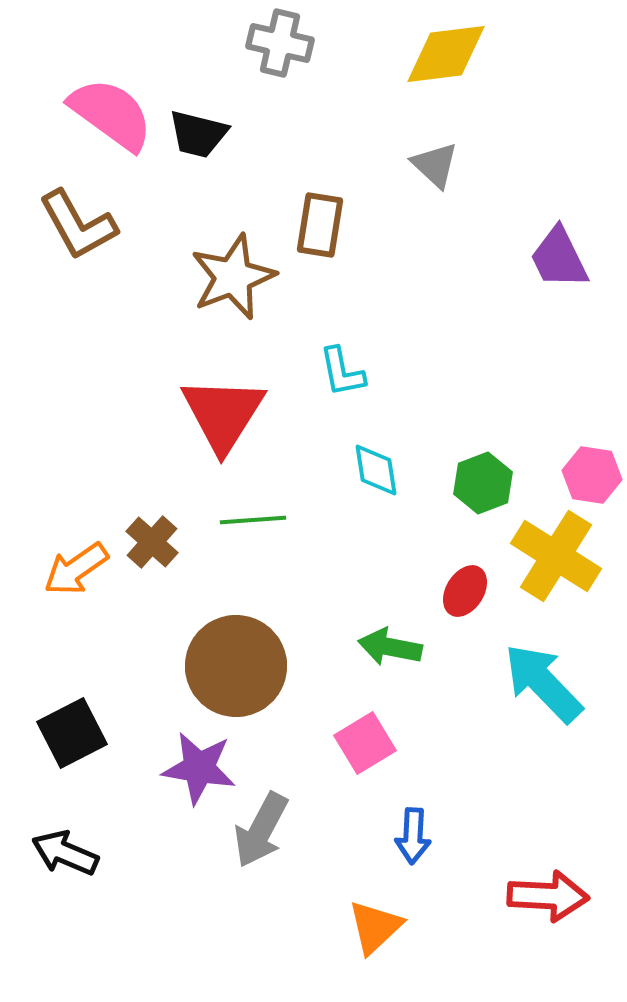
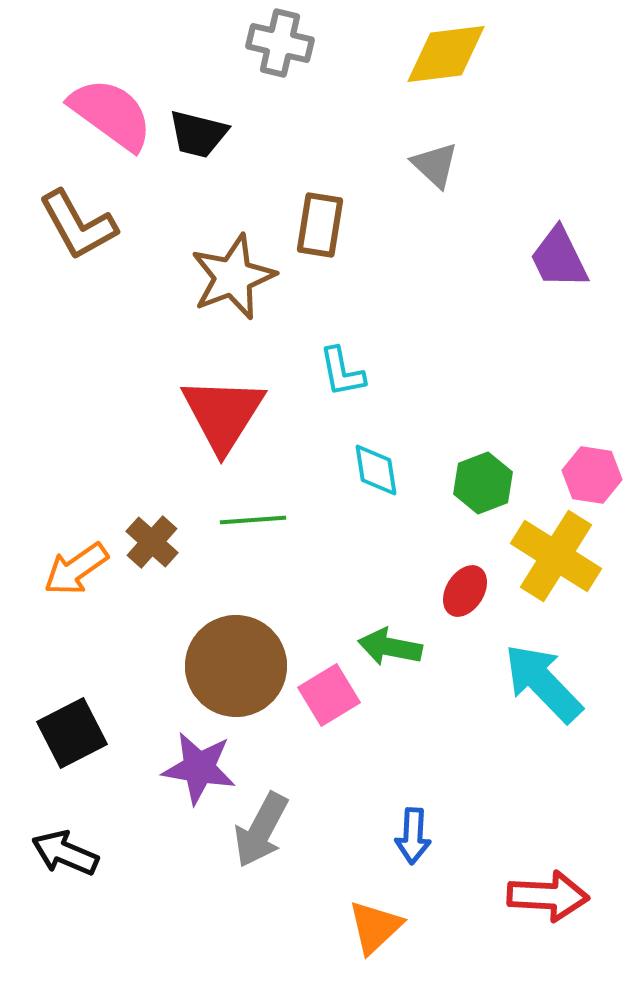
pink square: moved 36 px left, 48 px up
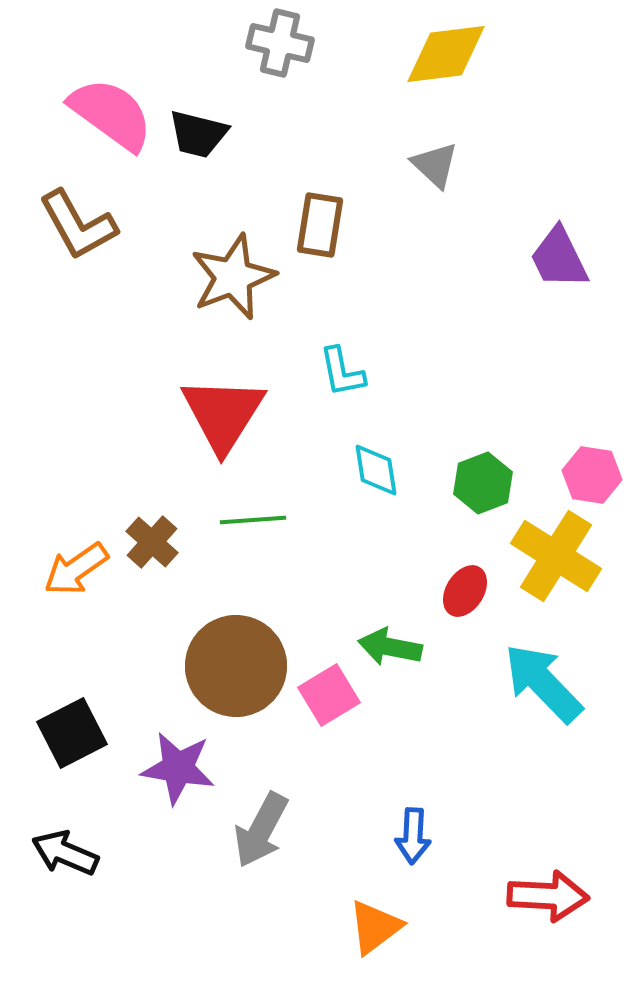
purple star: moved 21 px left
orange triangle: rotated 6 degrees clockwise
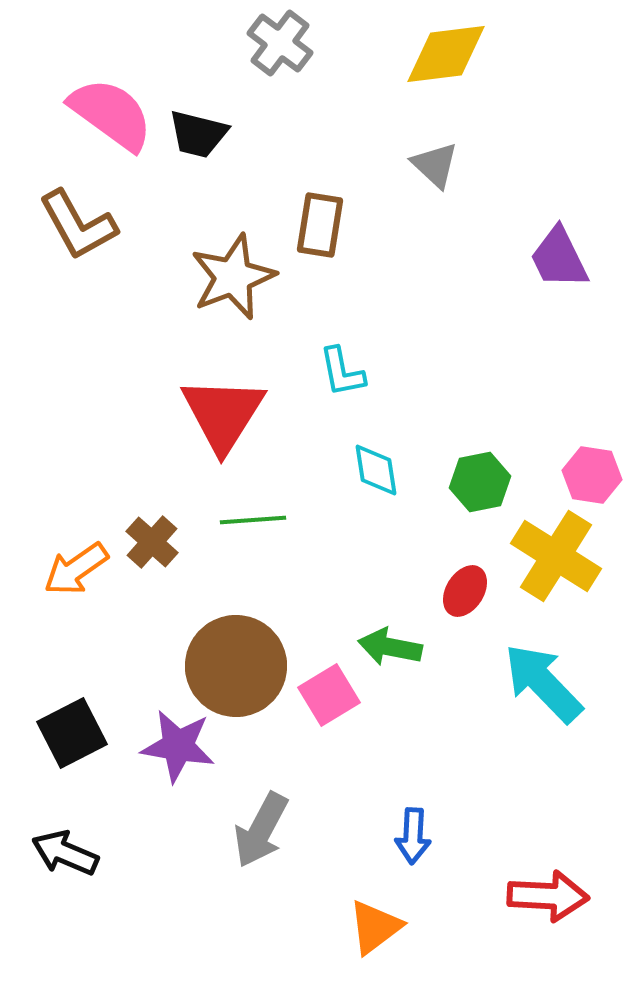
gray cross: rotated 24 degrees clockwise
green hexagon: moved 3 px left, 1 px up; rotated 10 degrees clockwise
purple star: moved 22 px up
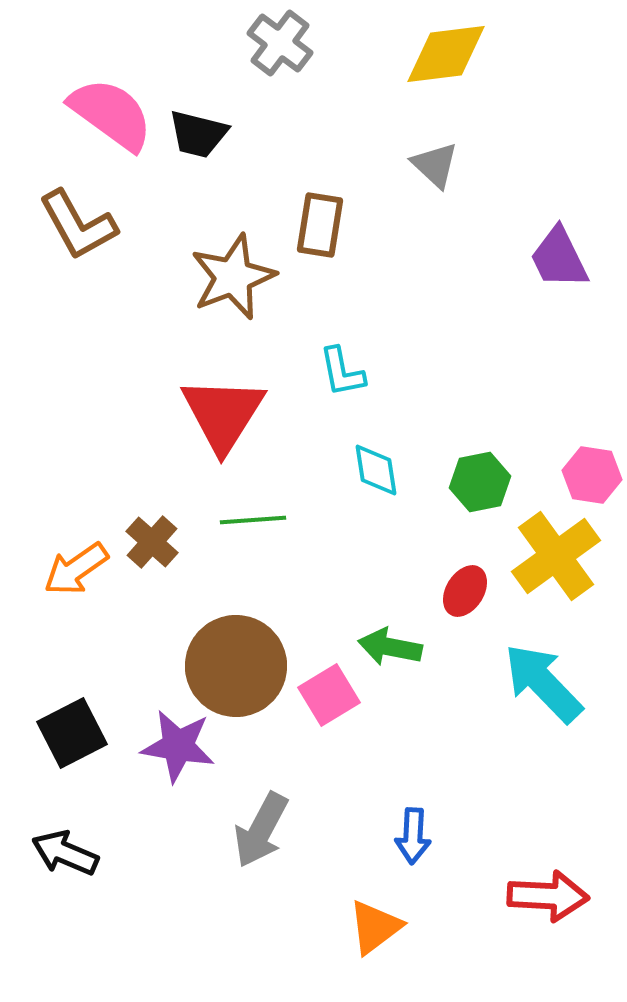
yellow cross: rotated 22 degrees clockwise
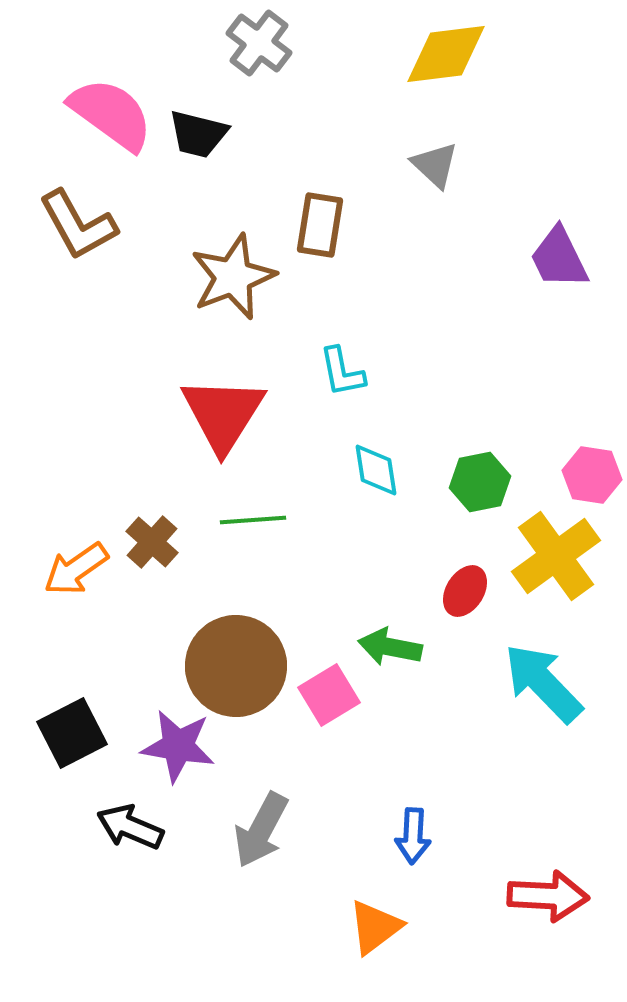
gray cross: moved 21 px left
black arrow: moved 65 px right, 26 px up
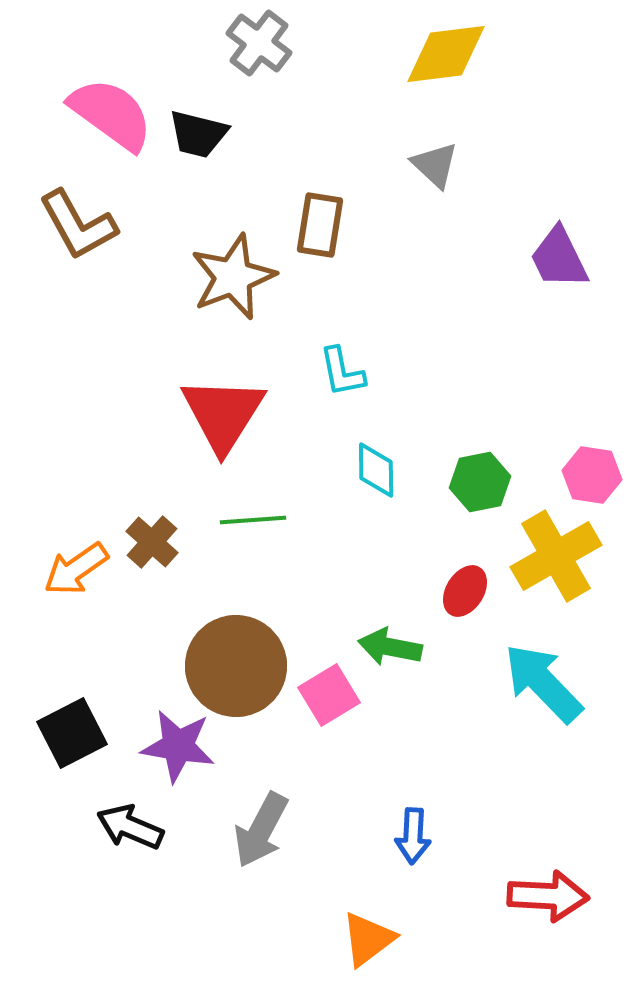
cyan diamond: rotated 8 degrees clockwise
yellow cross: rotated 6 degrees clockwise
orange triangle: moved 7 px left, 12 px down
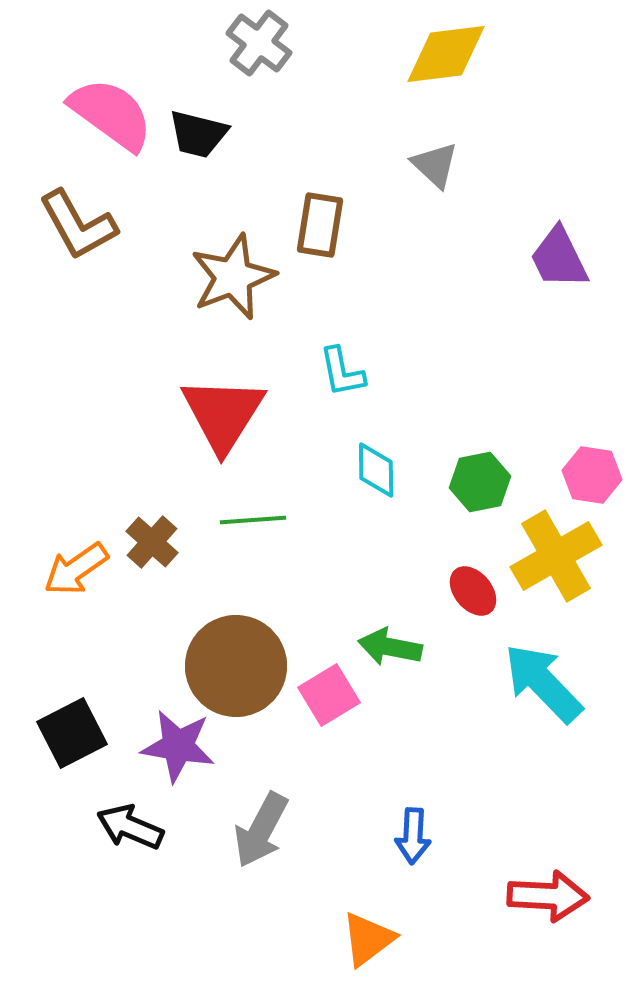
red ellipse: moved 8 px right; rotated 72 degrees counterclockwise
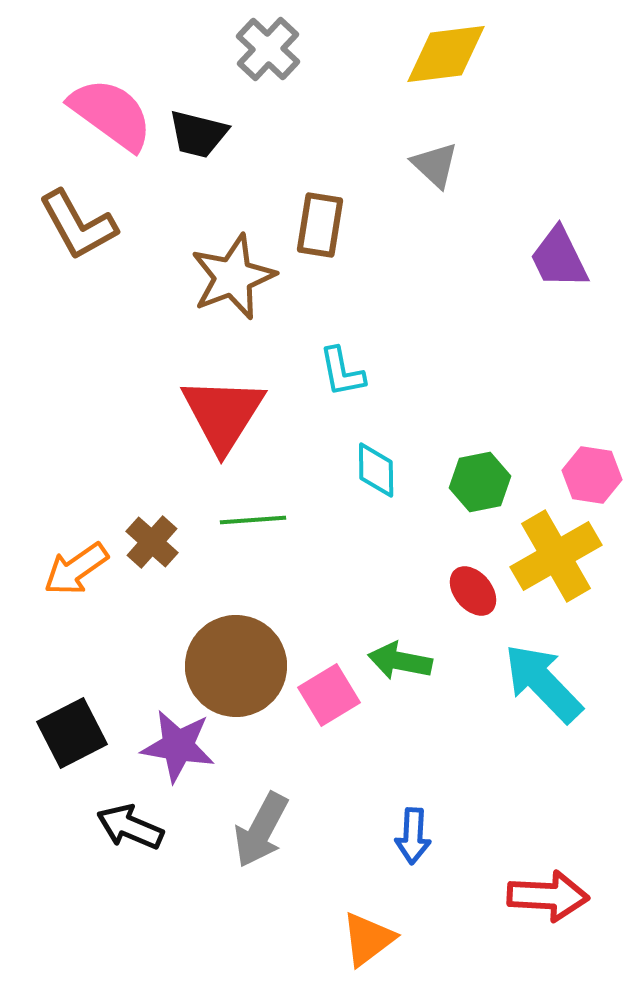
gray cross: moved 9 px right, 6 px down; rotated 6 degrees clockwise
green arrow: moved 10 px right, 14 px down
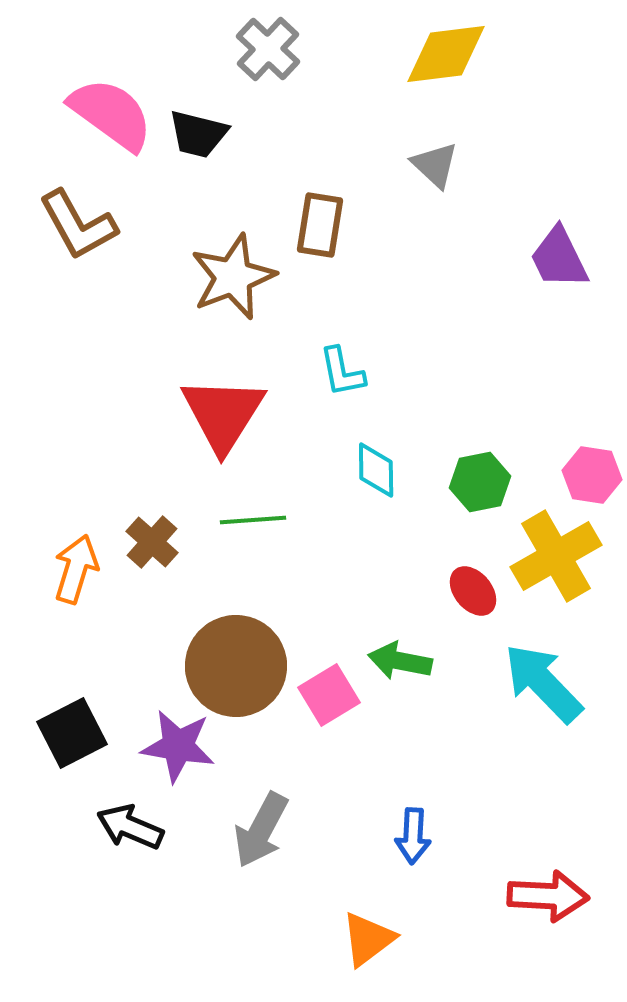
orange arrow: rotated 142 degrees clockwise
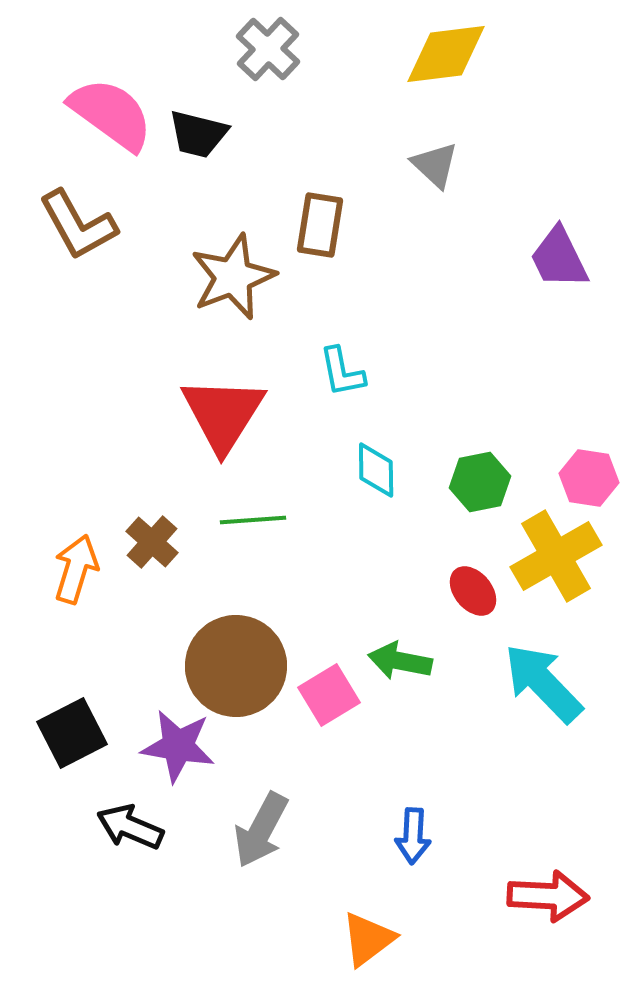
pink hexagon: moved 3 px left, 3 px down
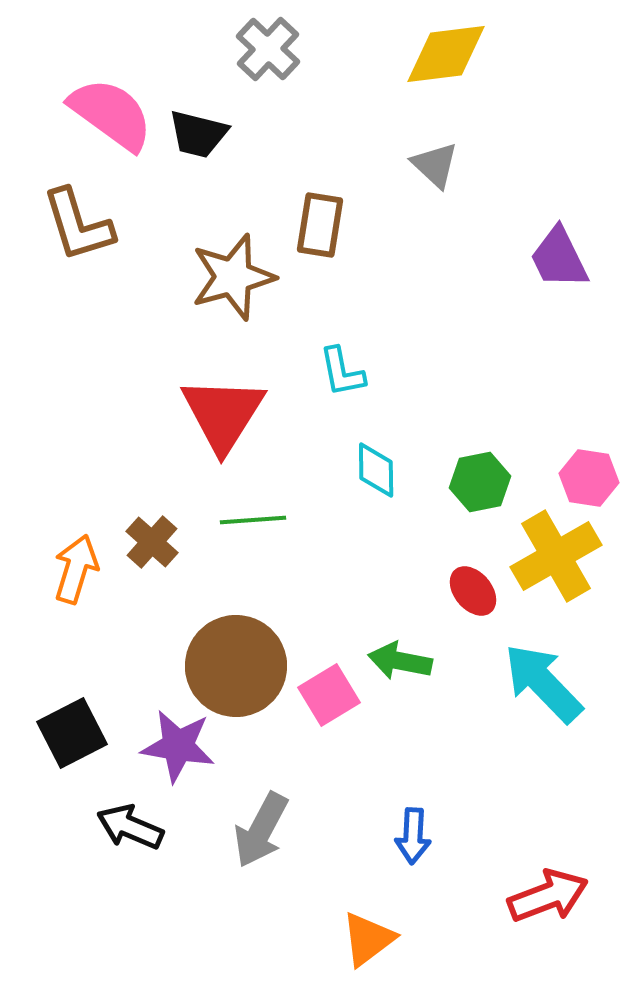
brown L-shape: rotated 12 degrees clockwise
brown star: rotated 6 degrees clockwise
red arrow: rotated 24 degrees counterclockwise
